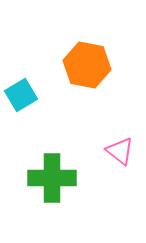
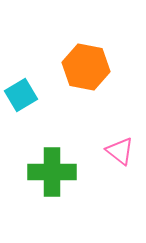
orange hexagon: moved 1 px left, 2 px down
green cross: moved 6 px up
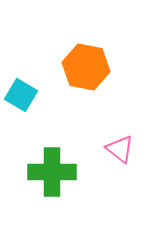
cyan square: rotated 28 degrees counterclockwise
pink triangle: moved 2 px up
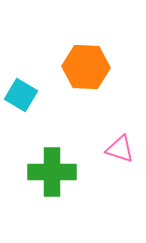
orange hexagon: rotated 9 degrees counterclockwise
pink triangle: rotated 20 degrees counterclockwise
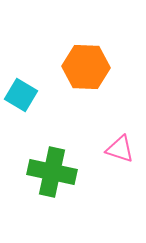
green cross: rotated 12 degrees clockwise
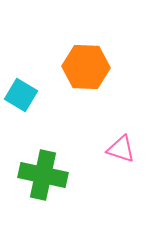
pink triangle: moved 1 px right
green cross: moved 9 px left, 3 px down
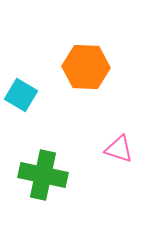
pink triangle: moved 2 px left
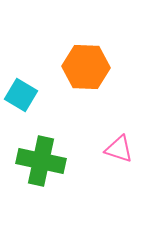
green cross: moved 2 px left, 14 px up
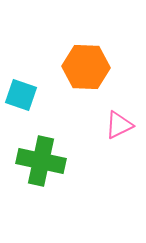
cyan square: rotated 12 degrees counterclockwise
pink triangle: moved 24 px up; rotated 44 degrees counterclockwise
